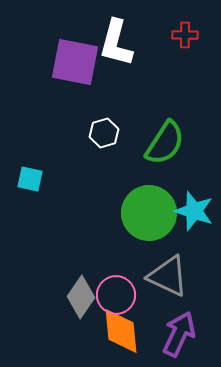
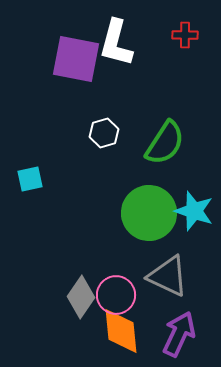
purple square: moved 1 px right, 3 px up
cyan square: rotated 24 degrees counterclockwise
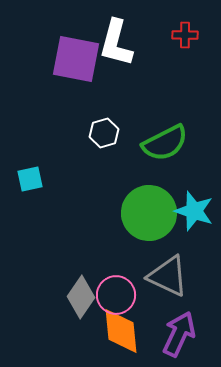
green semicircle: rotated 30 degrees clockwise
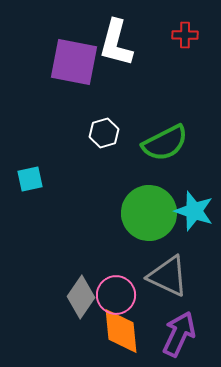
purple square: moved 2 px left, 3 px down
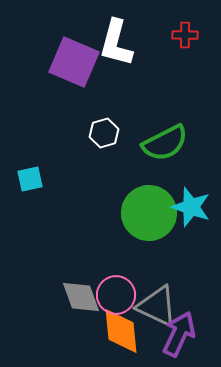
purple square: rotated 12 degrees clockwise
cyan star: moved 3 px left, 4 px up
gray triangle: moved 11 px left, 30 px down
gray diamond: rotated 54 degrees counterclockwise
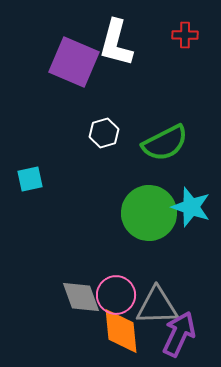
gray triangle: rotated 27 degrees counterclockwise
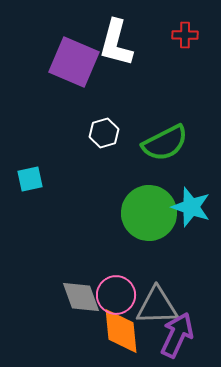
purple arrow: moved 2 px left, 1 px down
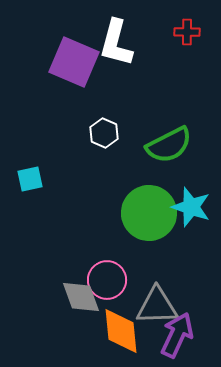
red cross: moved 2 px right, 3 px up
white hexagon: rotated 20 degrees counterclockwise
green semicircle: moved 4 px right, 2 px down
pink circle: moved 9 px left, 15 px up
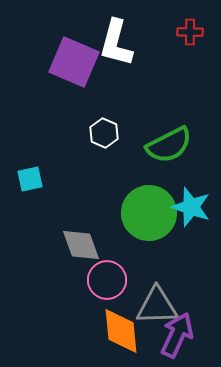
red cross: moved 3 px right
gray diamond: moved 52 px up
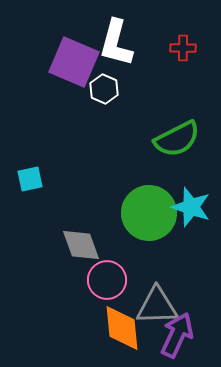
red cross: moved 7 px left, 16 px down
white hexagon: moved 44 px up
green semicircle: moved 8 px right, 6 px up
orange diamond: moved 1 px right, 3 px up
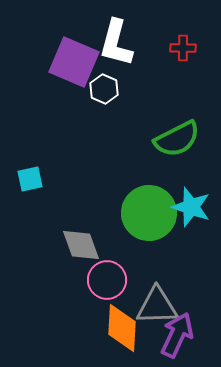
orange diamond: rotated 9 degrees clockwise
